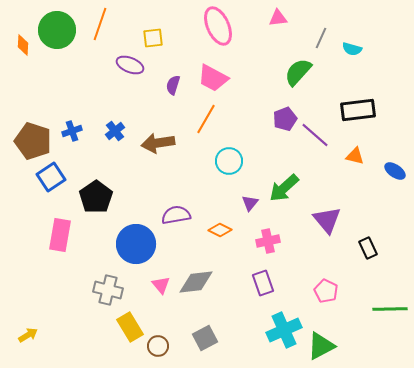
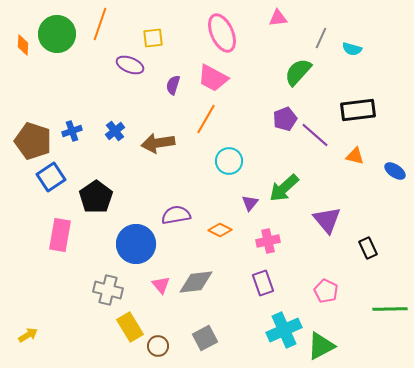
pink ellipse at (218, 26): moved 4 px right, 7 px down
green circle at (57, 30): moved 4 px down
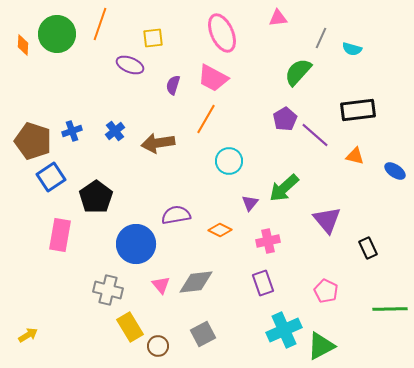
purple pentagon at (285, 119): rotated 10 degrees counterclockwise
gray square at (205, 338): moved 2 px left, 4 px up
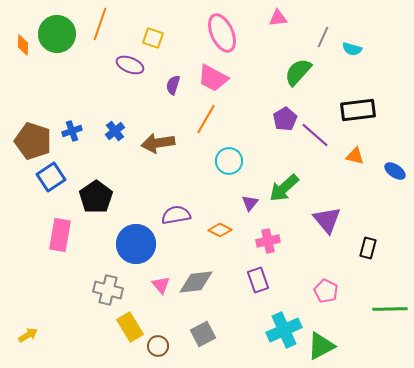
yellow square at (153, 38): rotated 25 degrees clockwise
gray line at (321, 38): moved 2 px right, 1 px up
black rectangle at (368, 248): rotated 40 degrees clockwise
purple rectangle at (263, 283): moved 5 px left, 3 px up
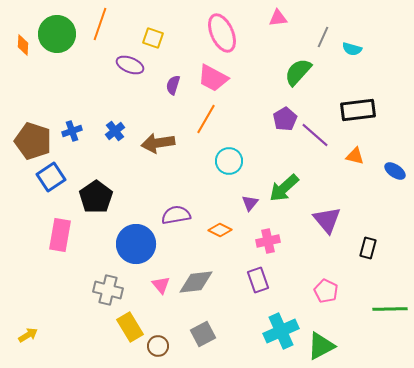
cyan cross at (284, 330): moved 3 px left, 1 px down
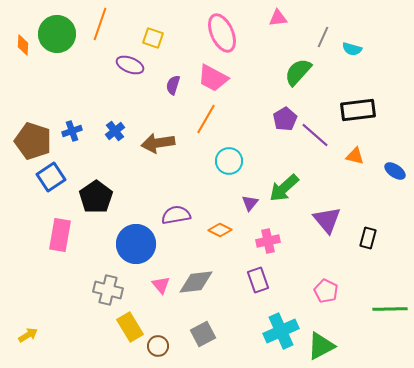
black rectangle at (368, 248): moved 10 px up
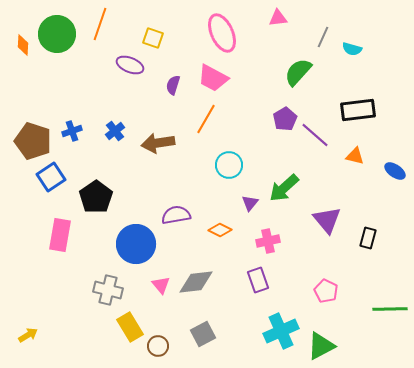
cyan circle at (229, 161): moved 4 px down
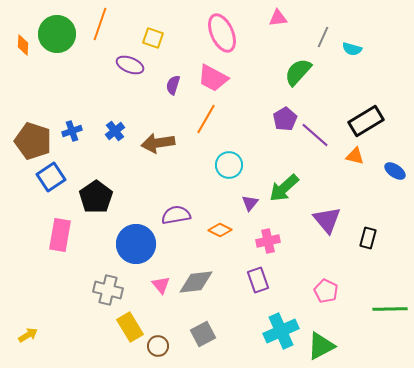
black rectangle at (358, 110): moved 8 px right, 11 px down; rotated 24 degrees counterclockwise
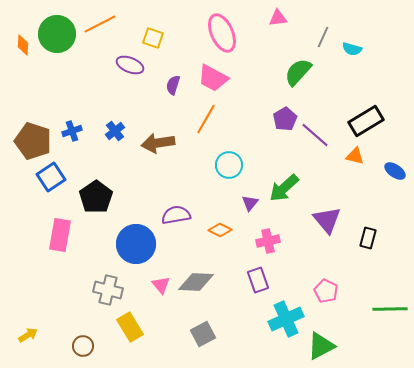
orange line at (100, 24): rotated 44 degrees clockwise
gray diamond at (196, 282): rotated 9 degrees clockwise
cyan cross at (281, 331): moved 5 px right, 12 px up
brown circle at (158, 346): moved 75 px left
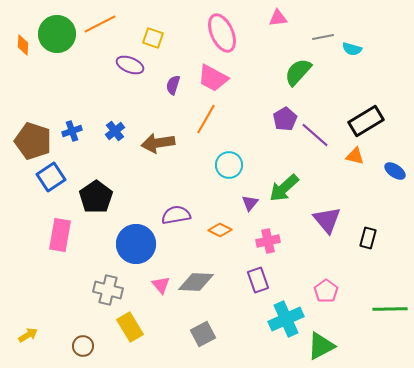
gray line at (323, 37): rotated 55 degrees clockwise
pink pentagon at (326, 291): rotated 10 degrees clockwise
